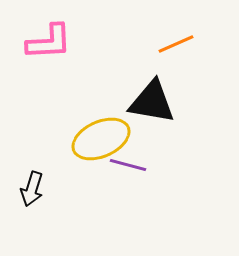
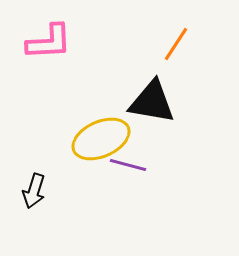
orange line: rotated 33 degrees counterclockwise
black arrow: moved 2 px right, 2 px down
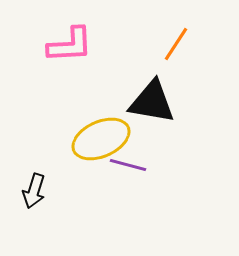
pink L-shape: moved 21 px right, 3 px down
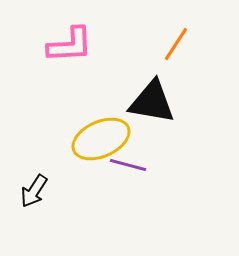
black arrow: rotated 16 degrees clockwise
